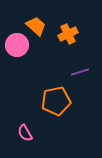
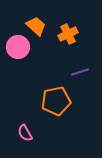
pink circle: moved 1 px right, 2 px down
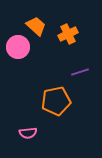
pink semicircle: moved 3 px right; rotated 66 degrees counterclockwise
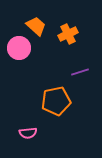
pink circle: moved 1 px right, 1 px down
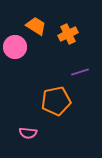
orange trapezoid: rotated 10 degrees counterclockwise
pink circle: moved 4 px left, 1 px up
pink semicircle: rotated 12 degrees clockwise
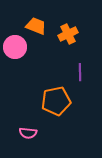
orange trapezoid: rotated 10 degrees counterclockwise
purple line: rotated 72 degrees counterclockwise
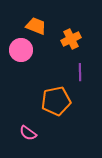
orange cross: moved 3 px right, 5 px down
pink circle: moved 6 px right, 3 px down
pink semicircle: rotated 30 degrees clockwise
